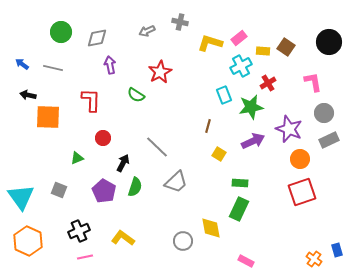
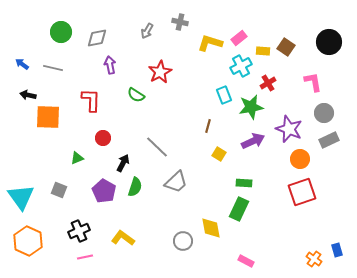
gray arrow at (147, 31): rotated 35 degrees counterclockwise
green rectangle at (240, 183): moved 4 px right
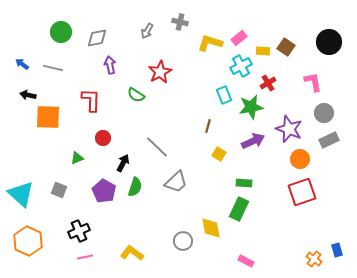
cyan triangle at (21, 197): moved 3 px up; rotated 12 degrees counterclockwise
yellow L-shape at (123, 238): moved 9 px right, 15 px down
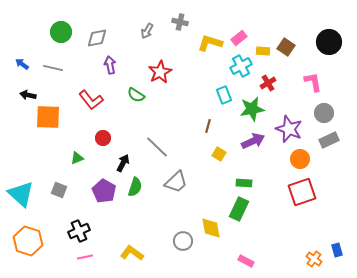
red L-shape at (91, 100): rotated 140 degrees clockwise
green star at (251, 107): moved 1 px right, 2 px down
orange hexagon at (28, 241): rotated 8 degrees counterclockwise
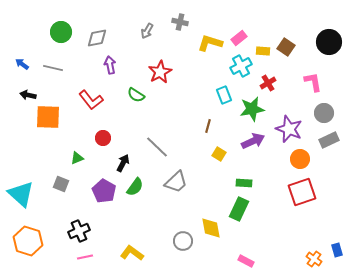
green semicircle at (135, 187): rotated 18 degrees clockwise
gray square at (59, 190): moved 2 px right, 6 px up
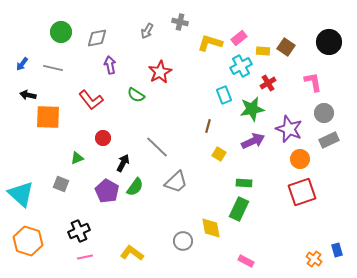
blue arrow at (22, 64): rotated 88 degrees counterclockwise
purple pentagon at (104, 191): moved 3 px right
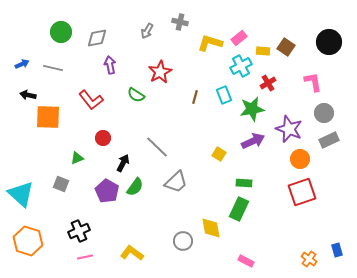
blue arrow at (22, 64): rotated 152 degrees counterclockwise
brown line at (208, 126): moved 13 px left, 29 px up
orange cross at (314, 259): moved 5 px left
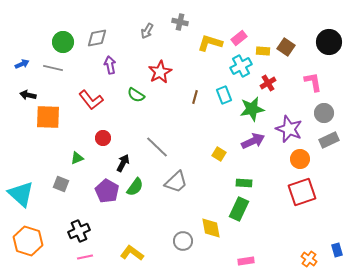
green circle at (61, 32): moved 2 px right, 10 px down
pink rectangle at (246, 261): rotated 35 degrees counterclockwise
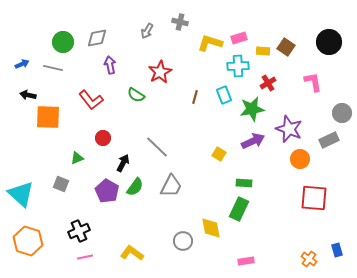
pink rectangle at (239, 38): rotated 21 degrees clockwise
cyan cross at (241, 66): moved 3 px left; rotated 25 degrees clockwise
gray circle at (324, 113): moved 18 px right
gray trapezoid at (176, 182): moved 5 px left, 4 px down; rotated 20 degrees counterclockwise
red square at (302, 192): moved 12 px right, 6 px down; rotated 24 degrees clockwise
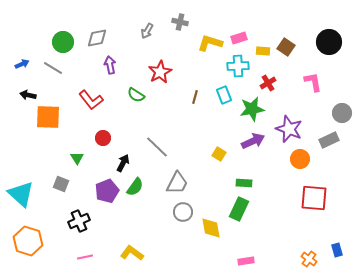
gray line at (53, 68): rotated 18 degrees clockwise
green triangle at (77, 158): rotated 40 degrees counterclockwise
gray trapezoid at (171, 186): moved 6 px right, 3 px up
purple pentagon at (107, 191): rotated 20 degrees clockwise
black cross at (79, 231): moved 10 px up
gray circle at (183, 241): moved 29 px up
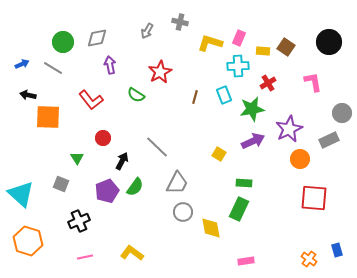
pink rectangle at (239, 38): rotated 49 degrees counterclockwise
purple star at (289, 129): rotated 24 degrees clockwise
black arrow at (123, 163): moved 1 px left, 2 px up
